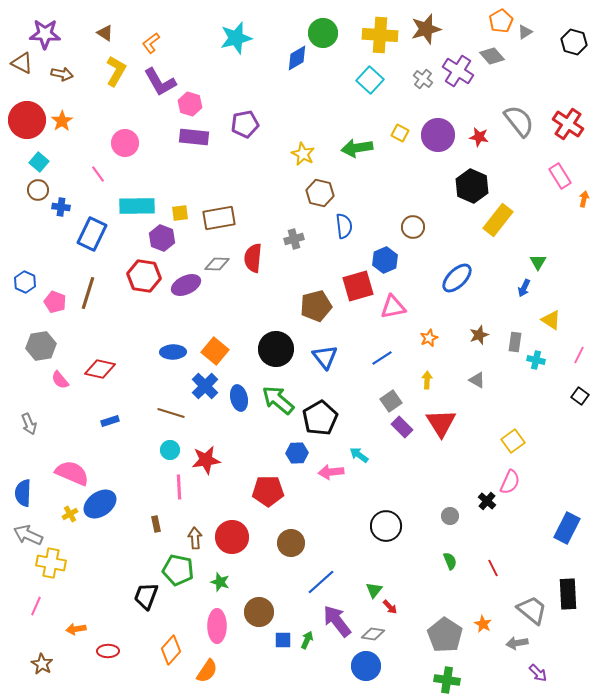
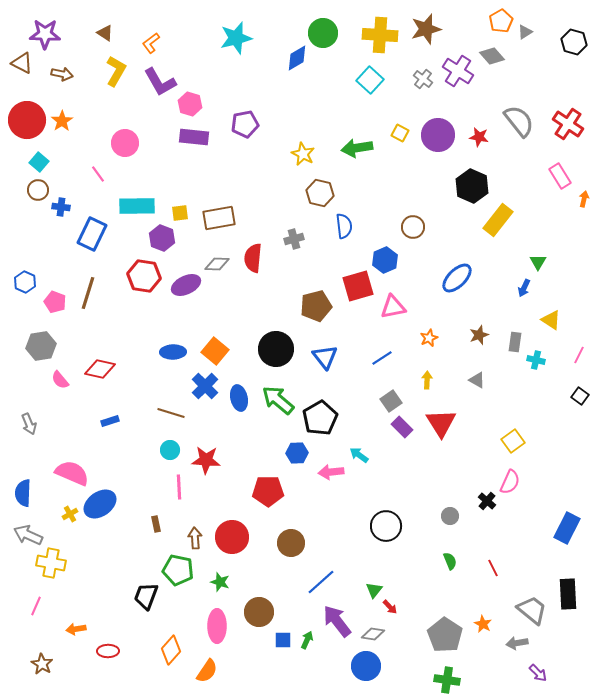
red star at (206, 460): rotated 12 degrees clockwise
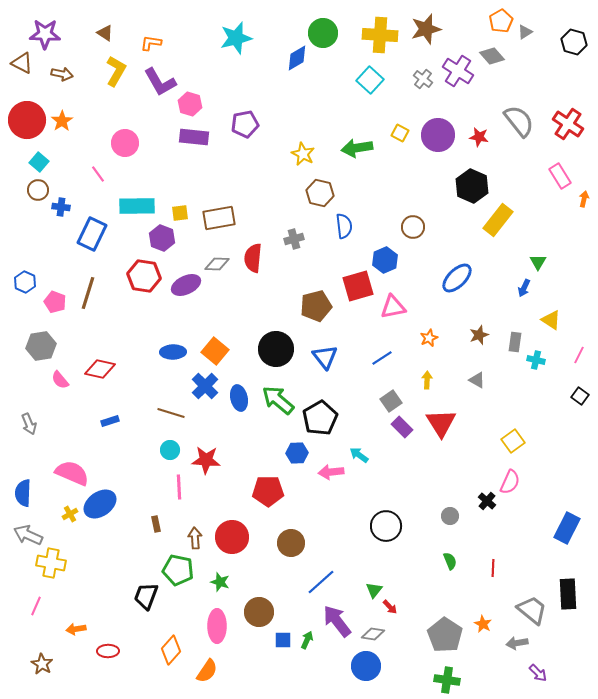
orange L-shape at (151, 43): rotated 45 degrees clockwise
red line at (493, 568): rotated 30 degrees clockwise
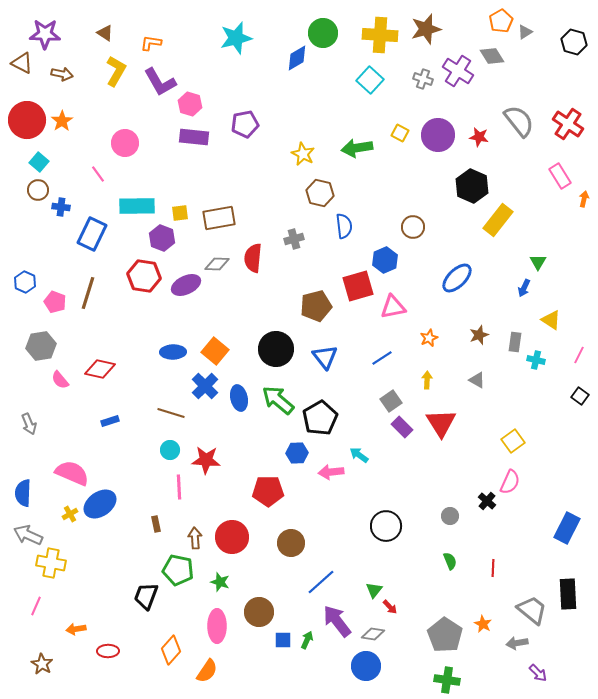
gray diamond at (492, 56): rotated 10 degrees clockwise
gray cross at (423, 79): rotated 18 degrees counterclockwise
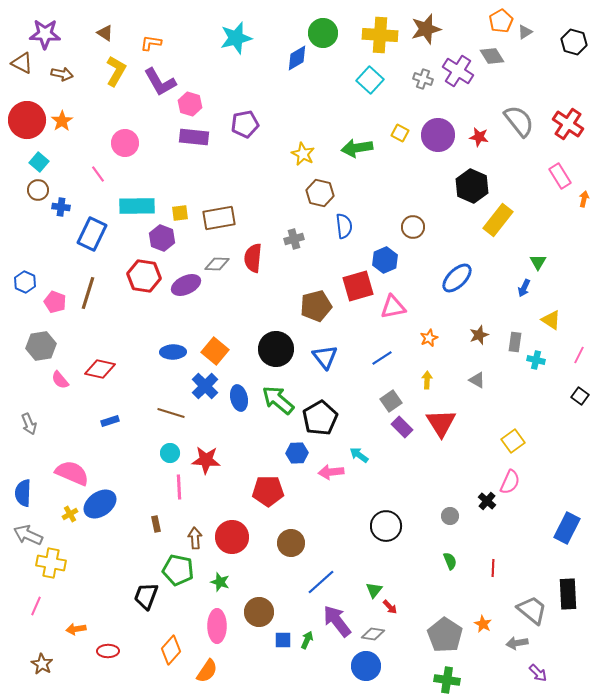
cyan circle at (170, 450): moved 3 px down
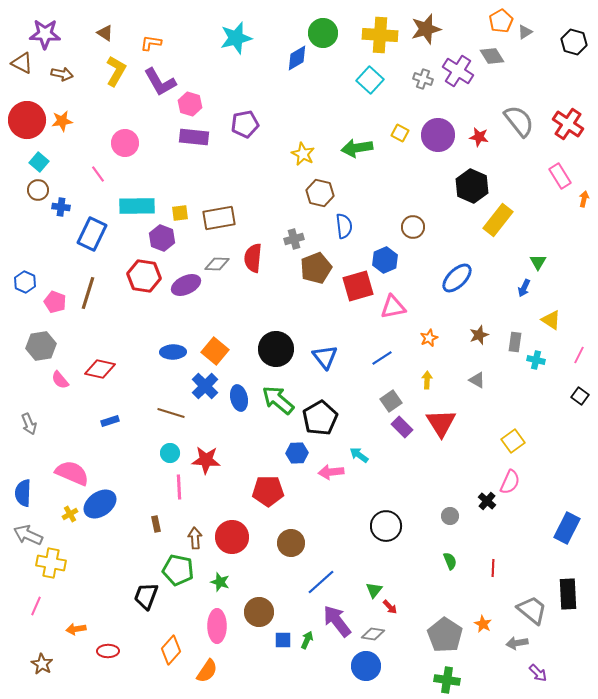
orange star at (62, 121): rotated 25 degrees clockwise
brown pentagon at (316, 306): moved 38 px up; rotated 8 degrees counterclockwise
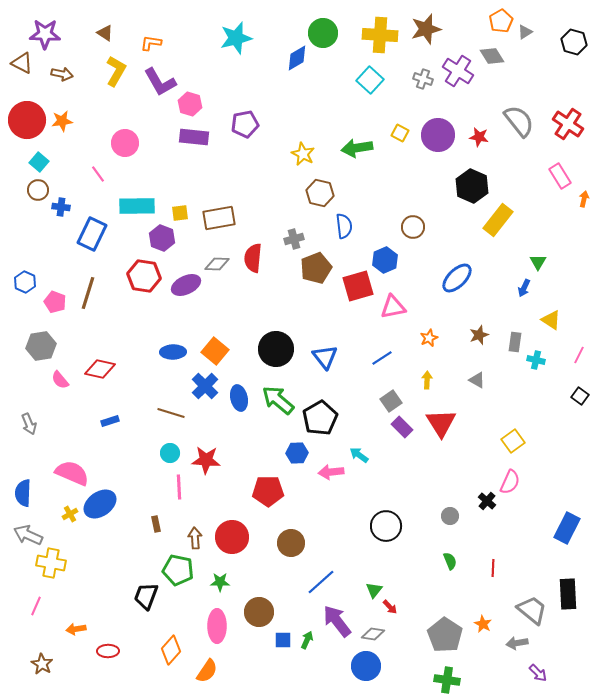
green star at (220, 582): rotated 18 degrees counterclockwise
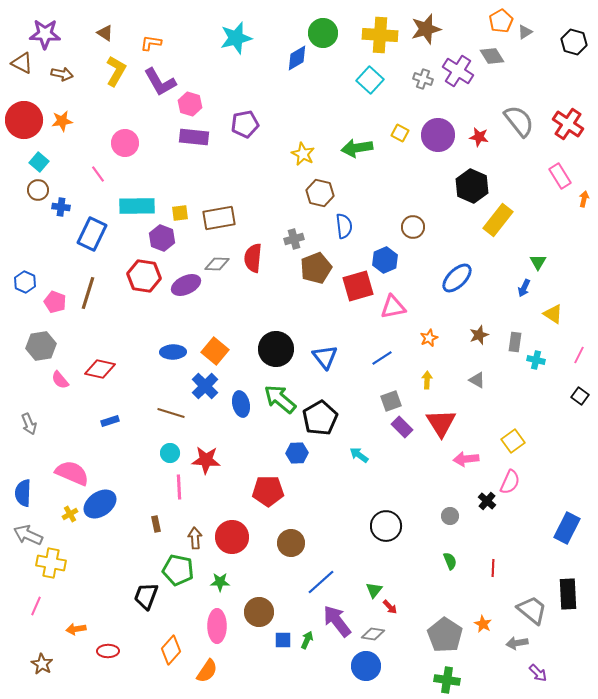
red circle at (27, 120): moved 3 px left
yellow triangle at (551, 320): moved 2 px right, 6 px up
blue ellipse at (239, 398): moved 2 px right, 6 px down
green arrow at (278, 400): moved 2 px right, 1 px up
gray square at (391, 401): rotated 15 degrees clockwise
pink arrow at (331, 472): moved 135 px right, 13 px up
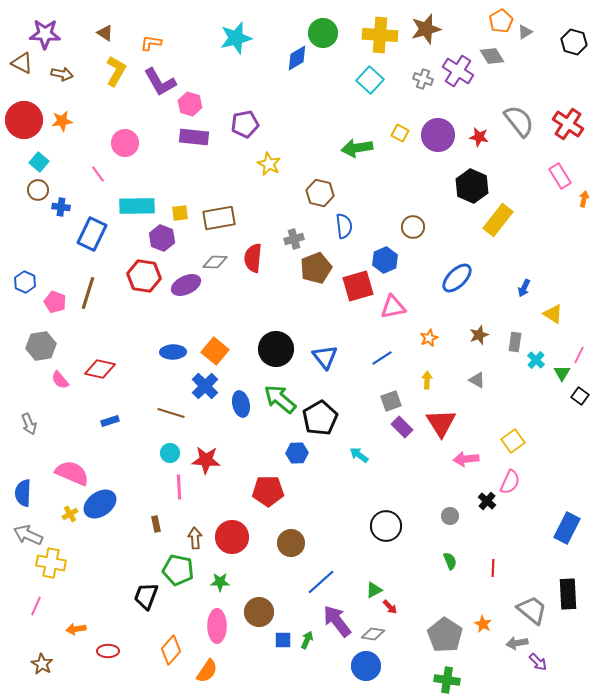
yellow star at (303, 154): moved 34 px left, 10 px down
green triangle at (538, 262): moved 24 px right, 111 px down
gray diamond at (217, 264): moved 2 px left, 2 px up
cyan cross at (536, 360): rotated 30 degrees clockwise
green triangle at (374, 590): rotated 24 degrees clockwise
purple arrow at (538, 673): moved 11 px up
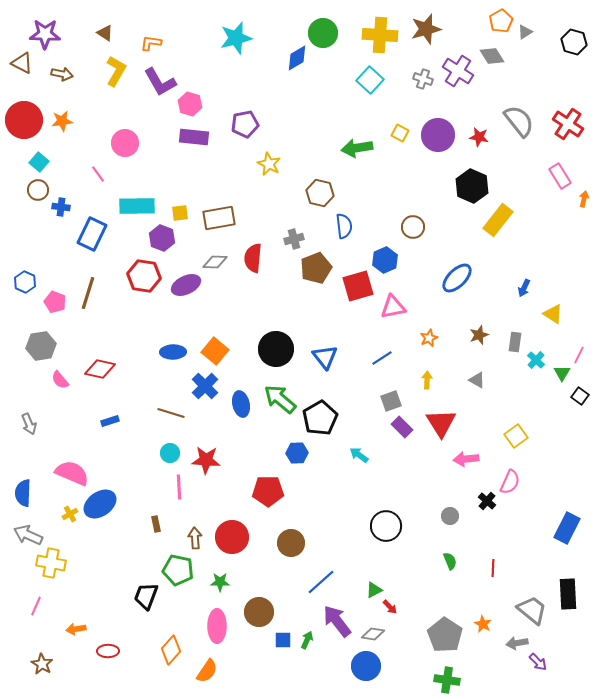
yellow square at (513, 441): moved 3 px right, 5 px up
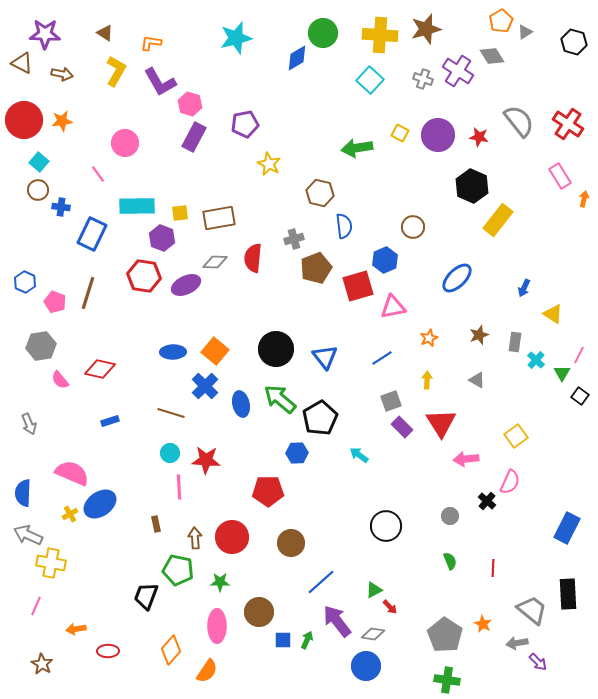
purple rectangle at (194, 137): rotated 68 degrees counterclockwise
